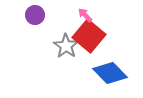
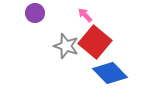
purple circle: moved 2 px up
red square: moved 6 px right, 6 px down
gray star: rotated 15 degrees counterclockwise
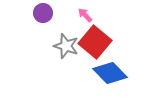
purple circle: moved 8 px right
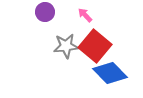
purple circle: moved 2 px right, 1 px up
red square: moved 4 px down
gray star: rotated 25 degrees counterclockwise
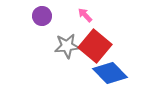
purple circle: moved 3 px left, 4 px down
gray star: moved 1 px right
